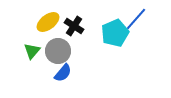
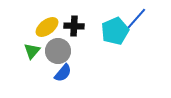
yellow ellipse: moved 1 px left, 5 px down
black cross: rotated 30 degrees counterclockwise
cyan pentagon: moved 2 px up
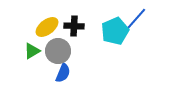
green triangle: rotated 18 degrees clockwise
blue semicircle: rotated 18 degrees counterclockwise
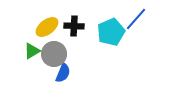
cyan pentagon: moved 4 px left, 1 px down
gray circle: moved 4 px left, 3 px down
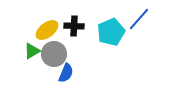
blue line: moved 3 px right
yellow ellipse: moved 3 px down
blue semicircle: moved 3 px right
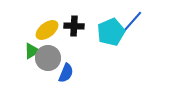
blue line: moved 7 px left, 3 px down
gray circle: moved 6 px left, 4 px down
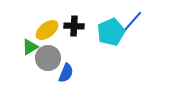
green triangle: moved 2 px left, 4 px up
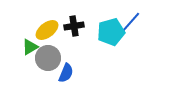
blue line: moved 2 px left, 1 px down
black cross: rotated 12 degrees counterclockwise
cyan pentagon: rotated 8 degrees clockwise
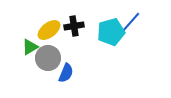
yellow ellipse: moved 2 px right
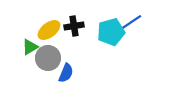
blue line: rotated 15 degrees clockwise
